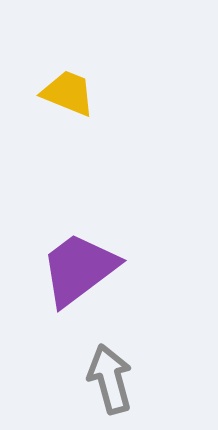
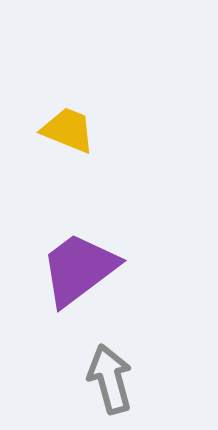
yellow trapezoid: moved 37 px down
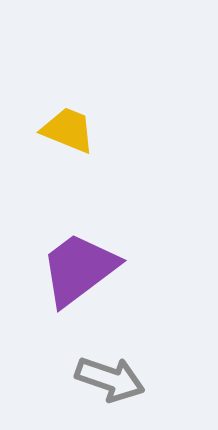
gray arrow: rotated 124 degrees clockwise
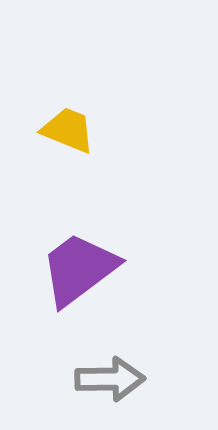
gray arrow: rotated 20 degrees counterclockwise
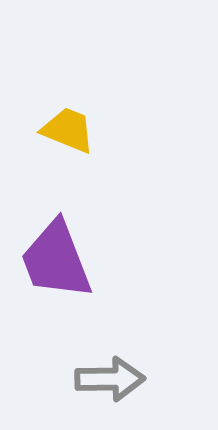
purple trapezoid: moved 23 px left, 9 px up; rotated 74 degrees counterclockwise
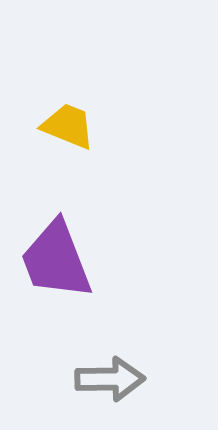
yellow trapezoid: moved 4 px up
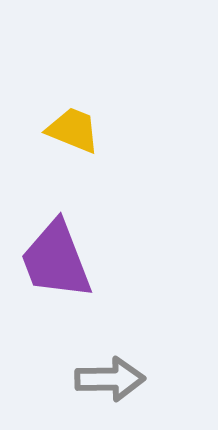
yellow trapezoid: moved 5 px right, 4 px down
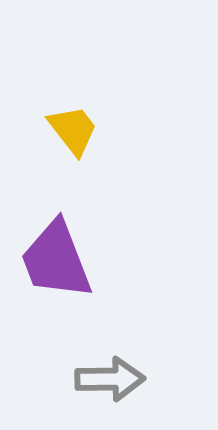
yellow trapezoid: rotated 30 degrees clockwise
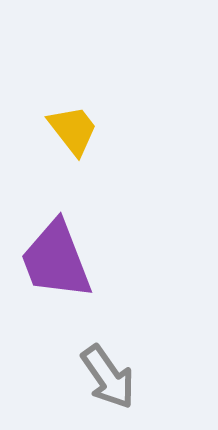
gray arrow: moved 2 px left, 2 px up; rotated 56 degrees clockwise
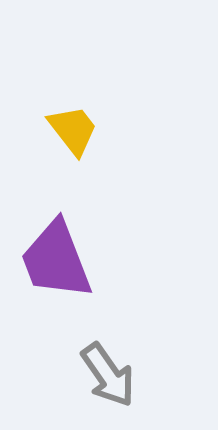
gray arrow: moved 2 px up
